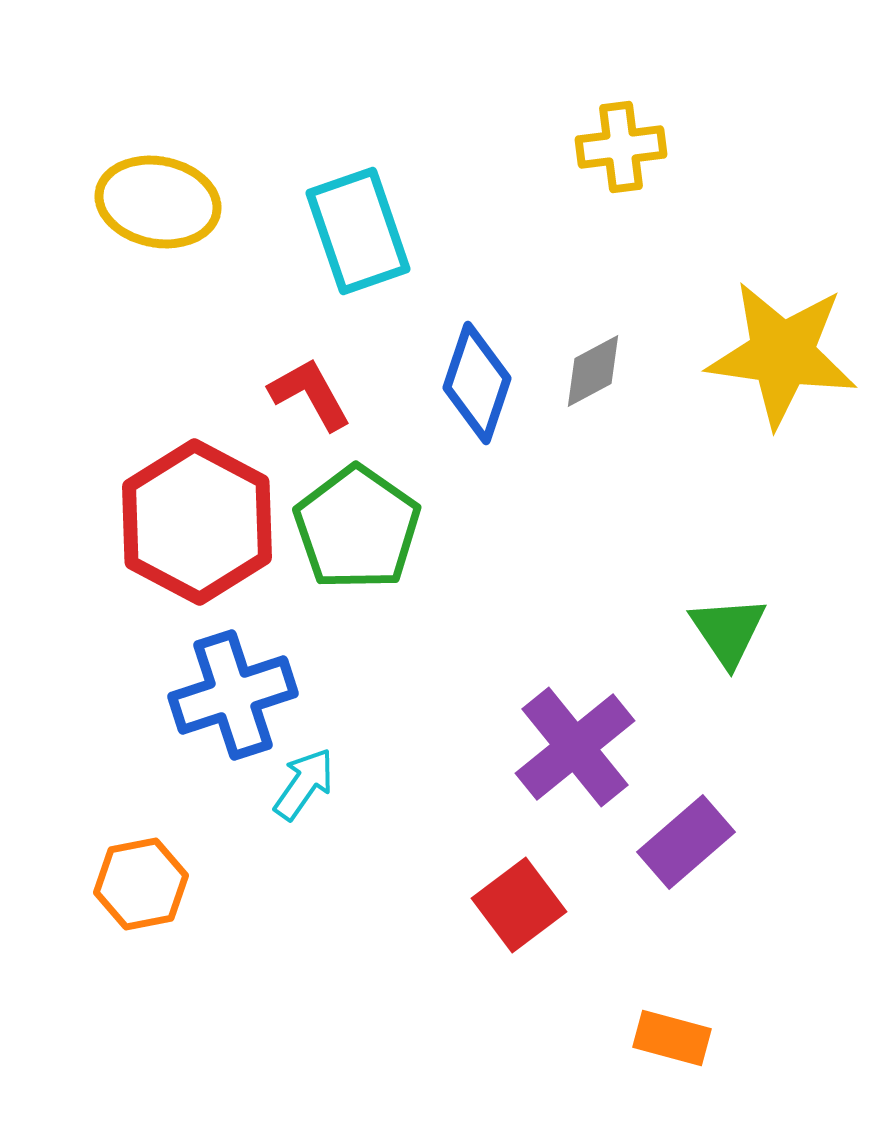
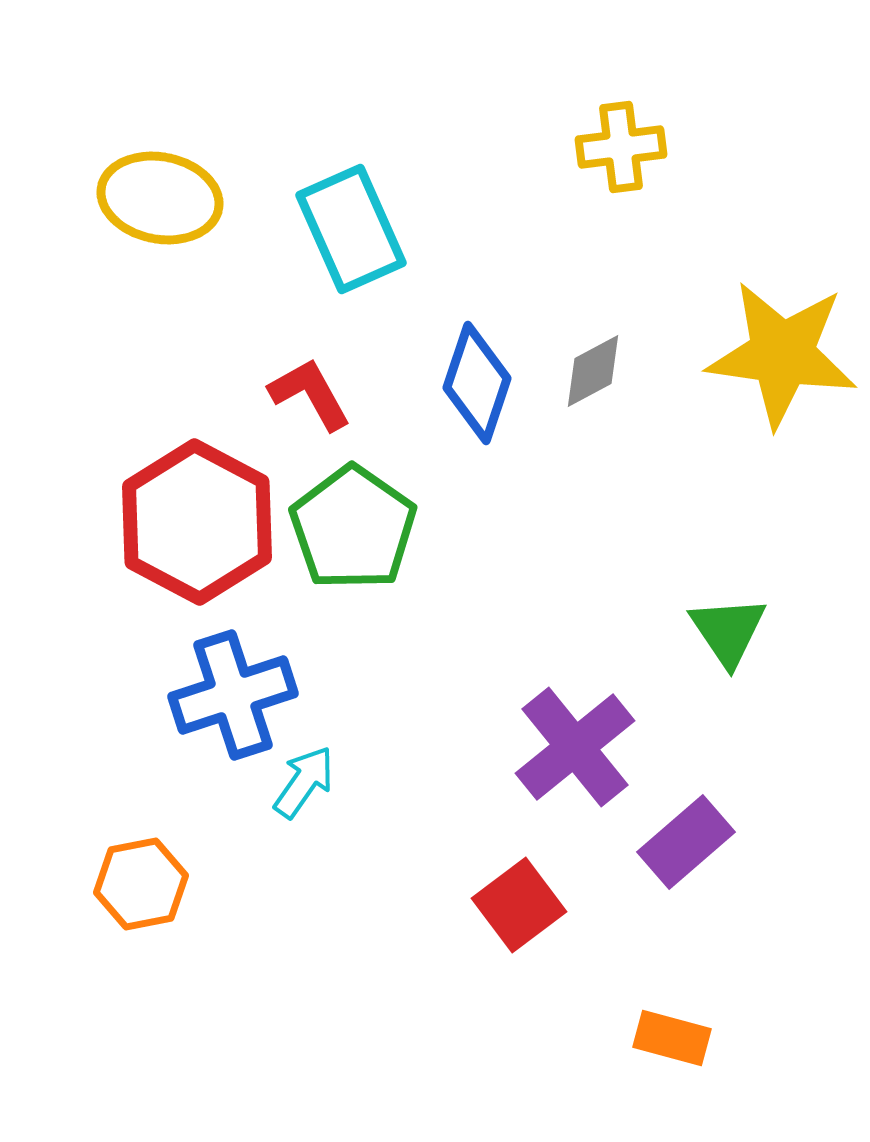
yellow ellipse: moved 2 px right, 4 px up
cyan rectangle: moved 7 px left, 2 px up; rotated 5 degrees counterclockwise
green pentagon: moved 4 px left
cyan arrow: moved 2 px up
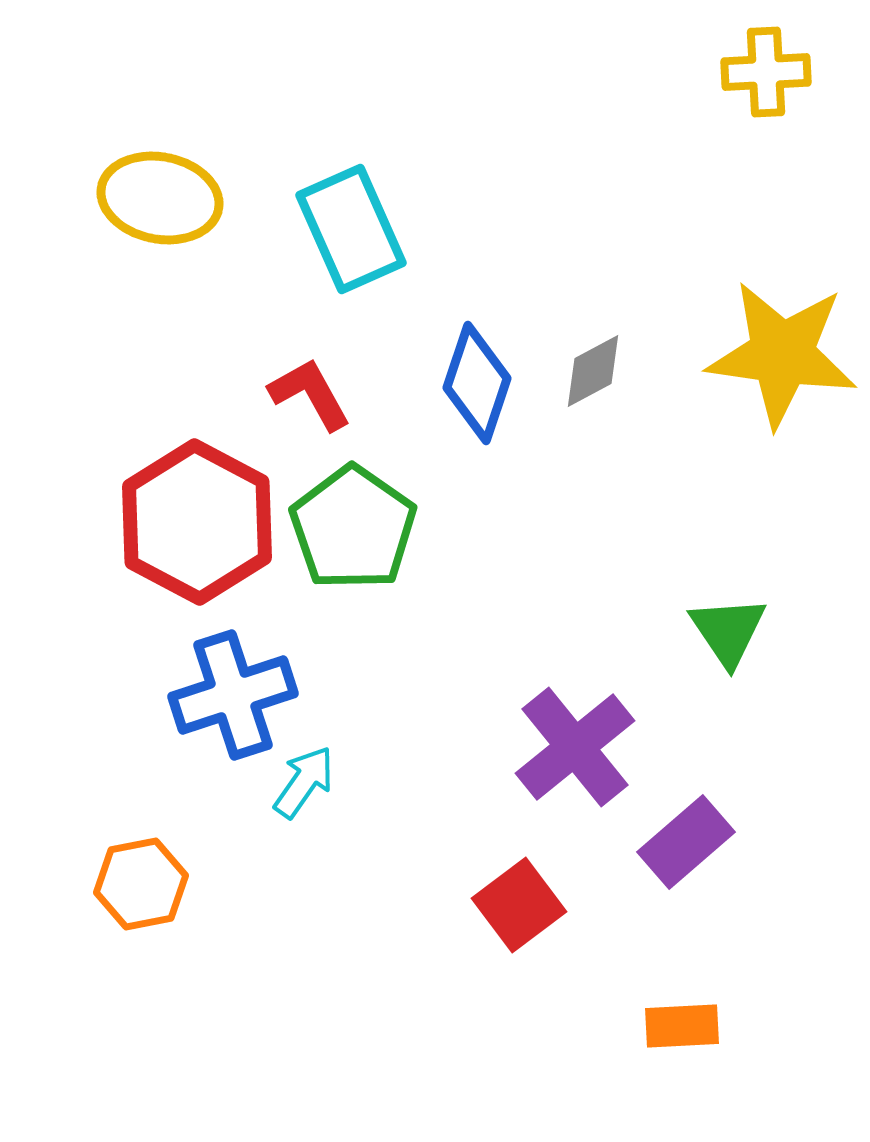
yellow cross: moved 145 px right, 75 px up; rotated 4 degrees clockwise
orange rectangle: moved 10 px right, 12 px up; rotated 18 degrees counterclockwise
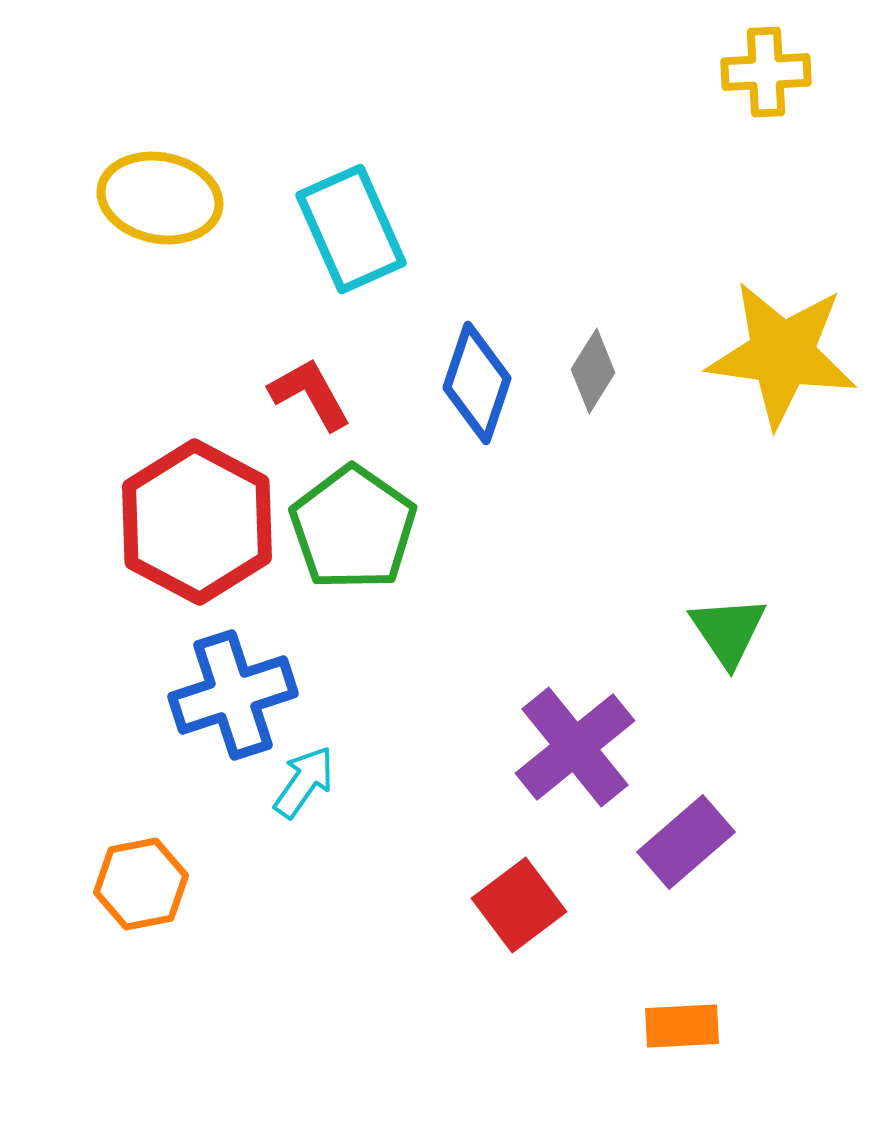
gray diamond: rotated 30 degrees counterclockwise
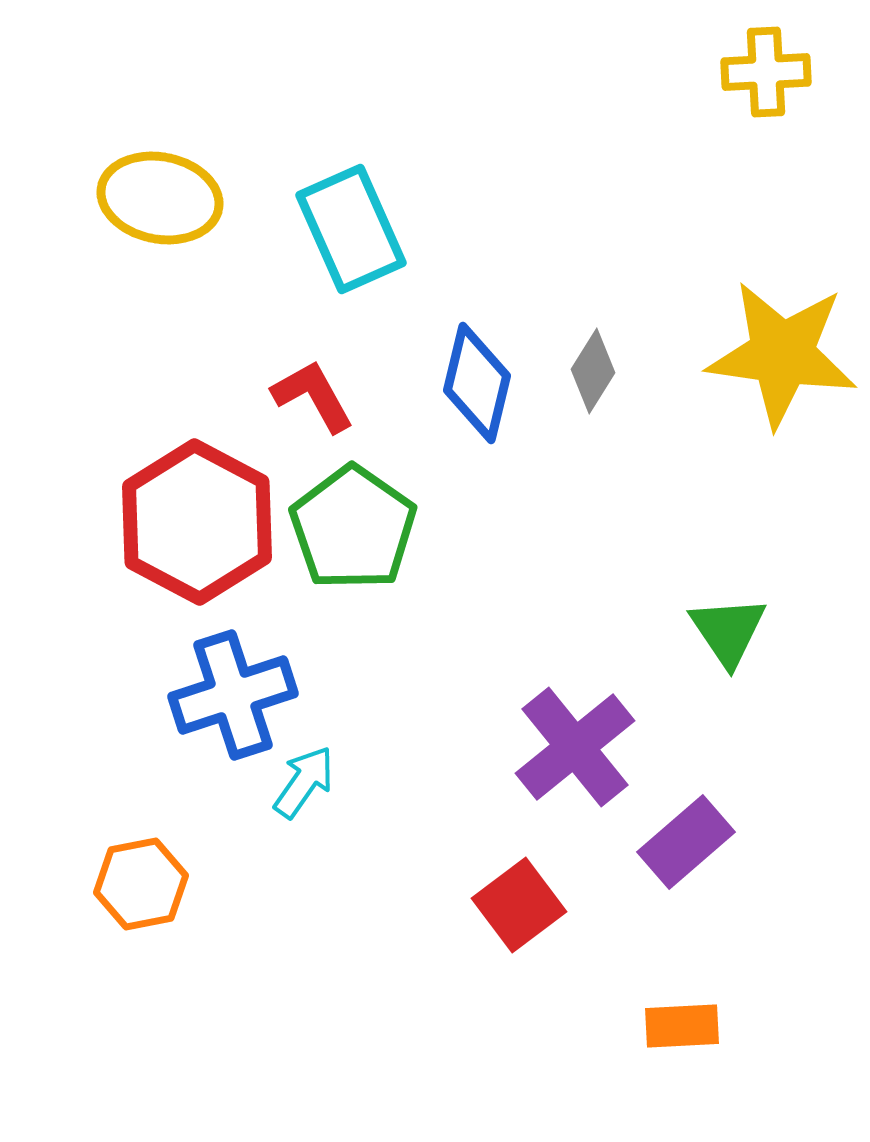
blue diamond: rotated 5 degrees counterclockwise
red L-shape: moved 3 px right, 2 px down
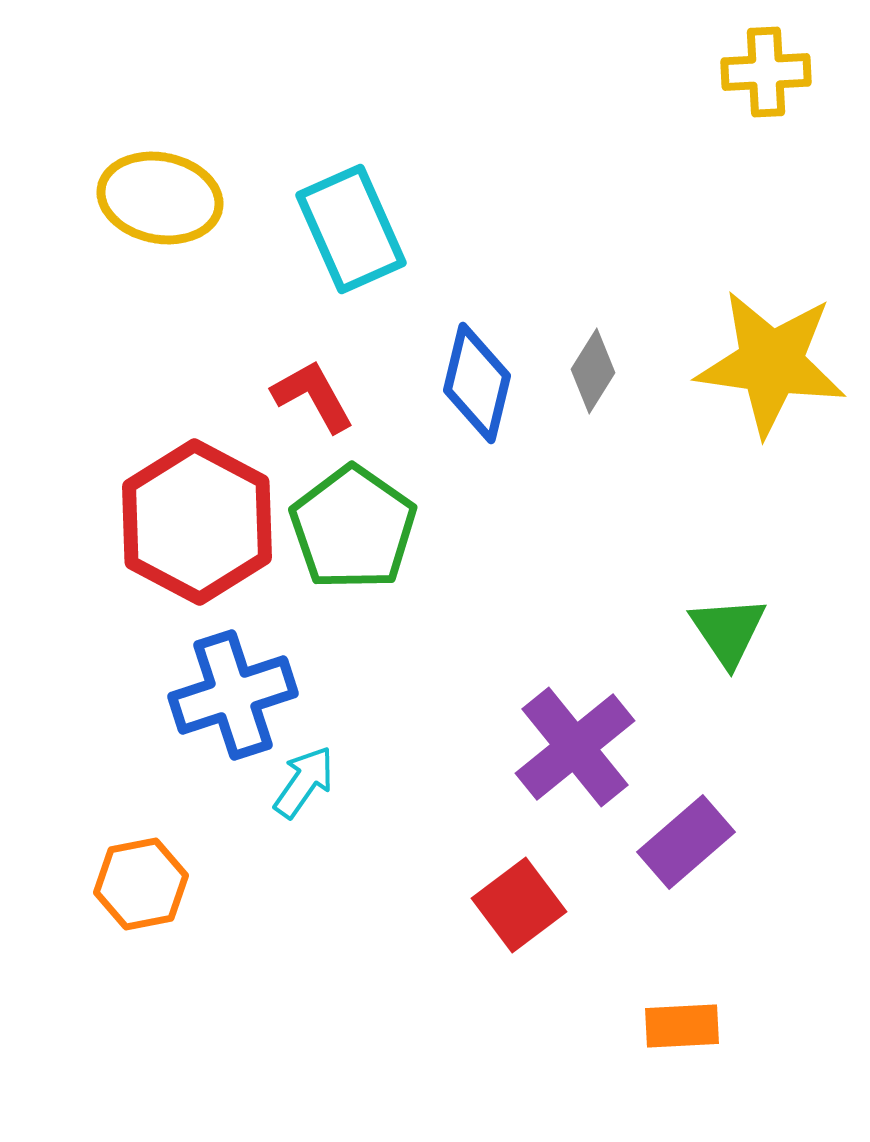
yellow star: moved 11 px left, 9 px down
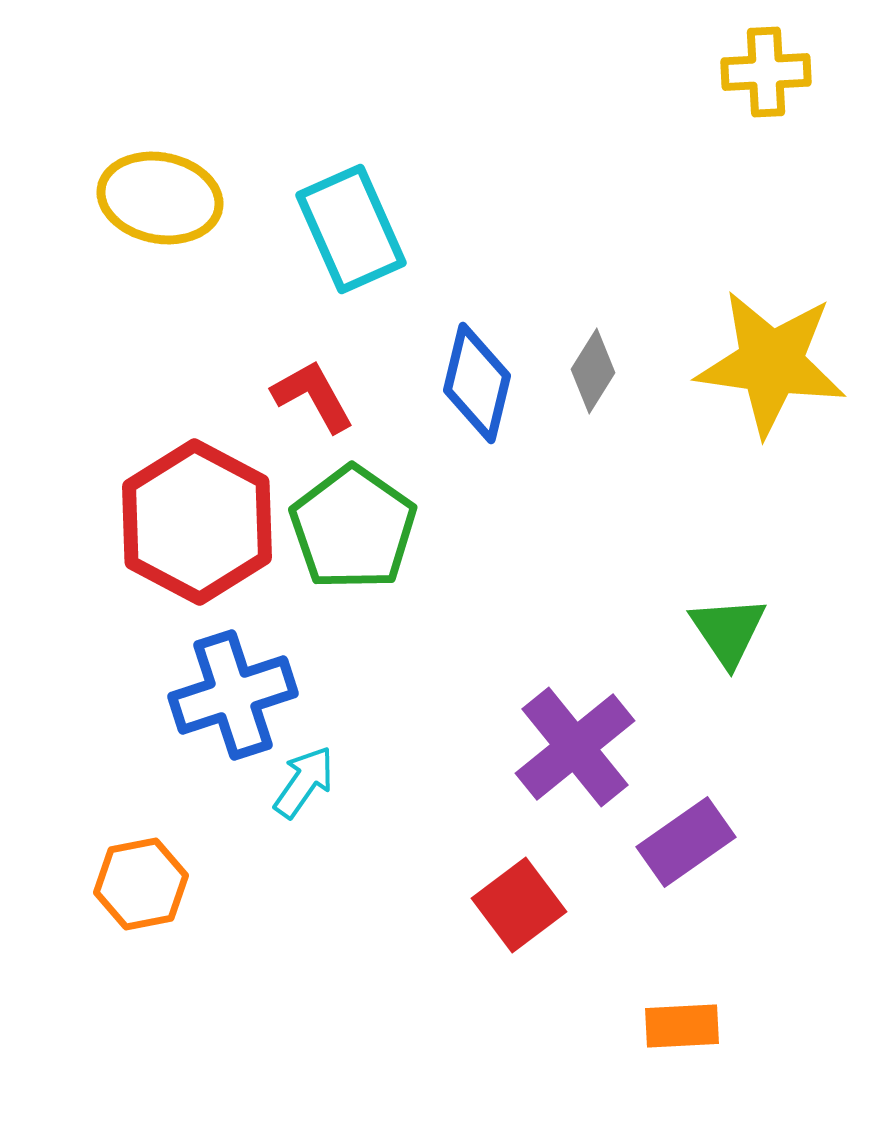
purple rectangle: rotated 6 degrees clockwise
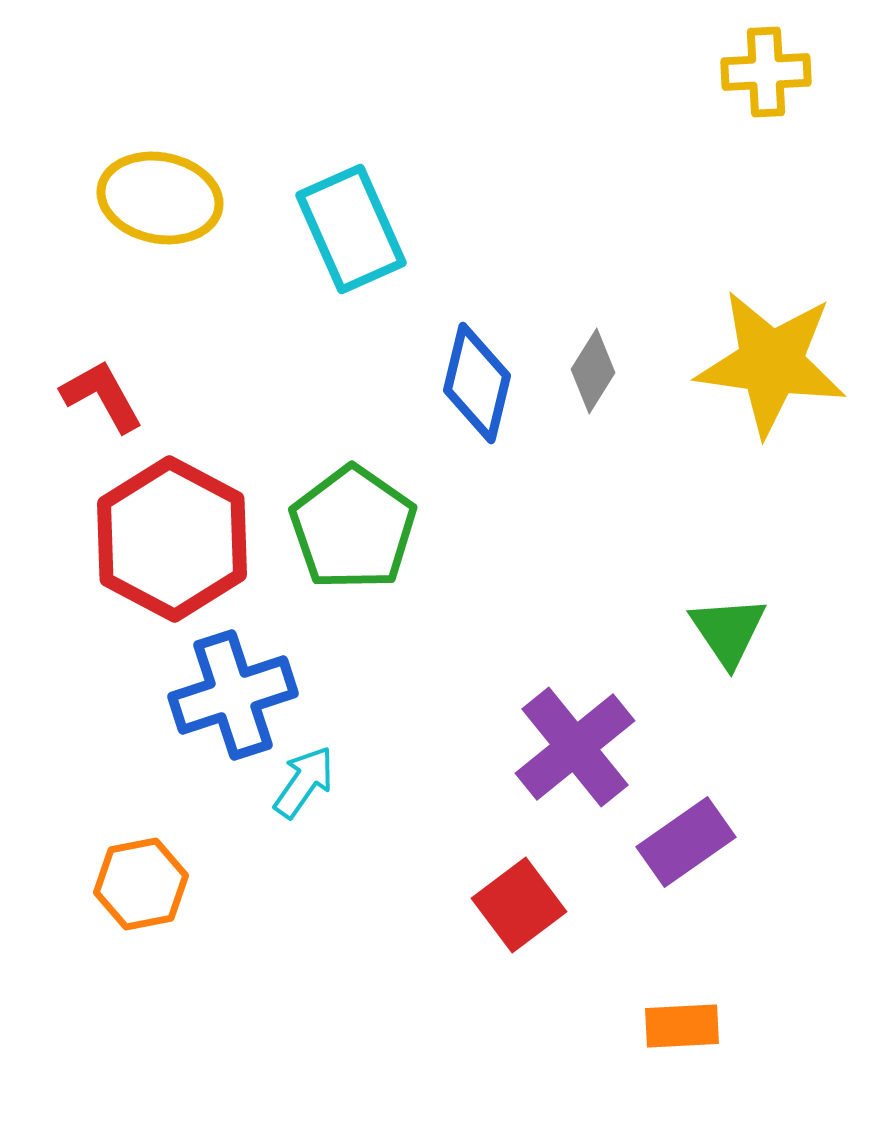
red L-shape: moved 211 px left
red hexagon: moved 25 px left, 17 px down
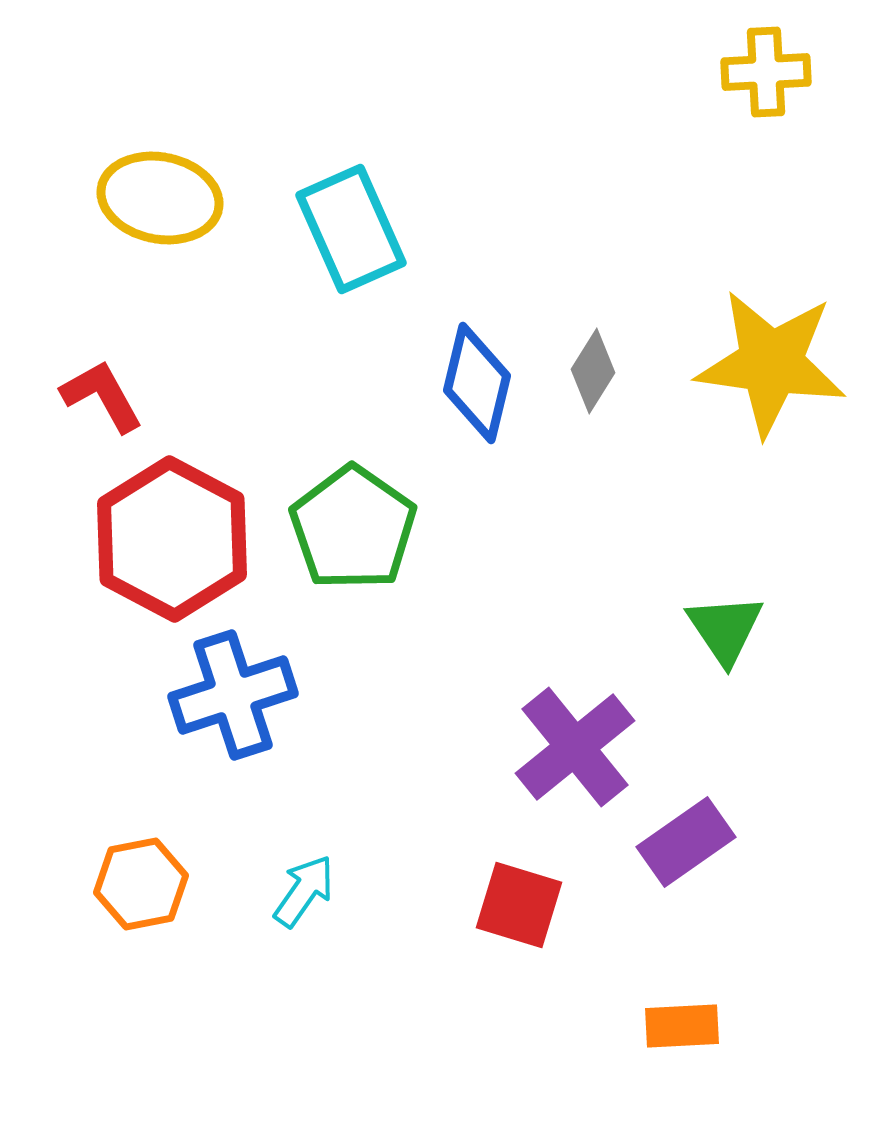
green triangle: moved 3 px left, 2 px up
cyan arrow: moved 109 px down
red square: rotated 36 degrees counterclockwise
